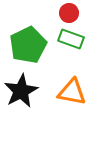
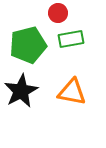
red circle: moved 11 px left
green rectangle: rotated 30 degrees counterclockwise
green pentagon: rotated 12 degrees clockwise
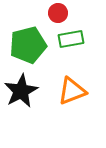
orange triangle: moved 1 px up; rotated 32 degrees counterclockwise
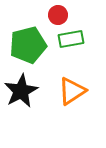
red circle: moved 2 px down
orange triangle: rotated 12 degrees counterclockwise
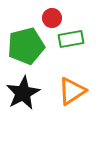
red circle: moved 6 px left, 3 px down
green pentagon: moved 2 px left, 1 px down
black star: moved 2 px right, 2 px down
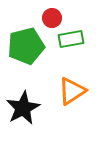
black star: moved 15 px down
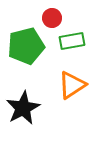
green rectangle: moved 1 px right, 2 px down
orange triangle: moved 6 px up
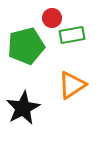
green rectangle: moved 6 px up
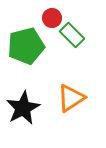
green rectangle: rotated 55 degrees clockwise
orange triangle: moved 1 px left, 13 px down
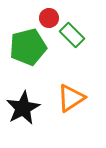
red circle: moved 3 px left
green pentagon: moved 2 px right, 1 px down
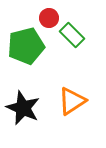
green pentagon: moved 2 px left, 1 px up
orange triangle: moved 1 px right, 3 px down
black star: rotated 20 degrees counterclockwise
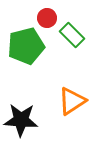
red circle: moved 2 px left
black star: moved 2 px left, 12 px down; rotated 20 degrees counterclockwise
